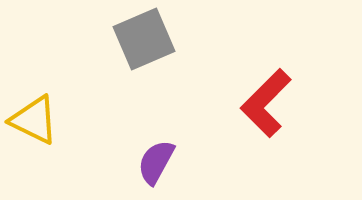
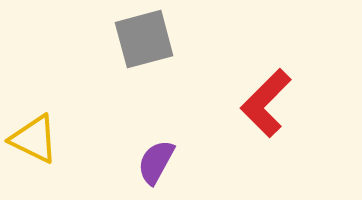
gray square: rotated 8 degrees clockwise
yellow triangle: moved 19 px down
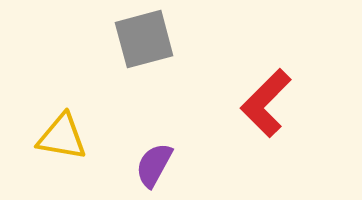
yellow triangle: moved 28 px right, 2 px up; rotated 16 degrees counterclockwise
purple semicircle: moved 2 px left, 3 px down
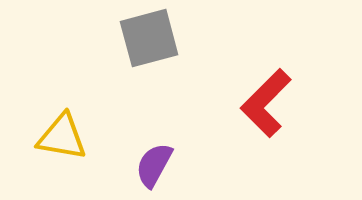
gray square: moved 5 px right, 1 px up
